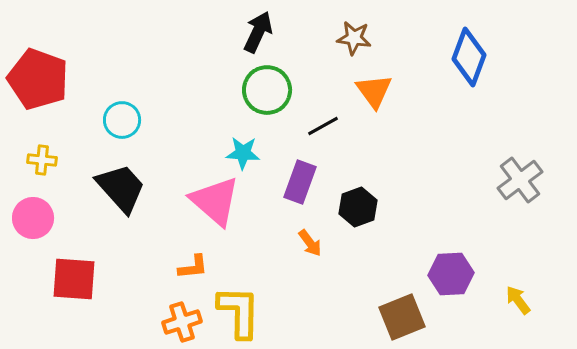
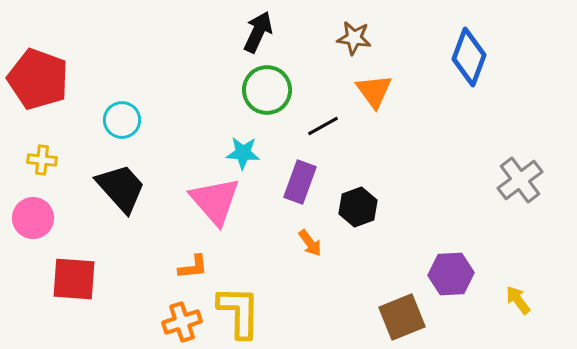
pink triangle: rotated 8 degrees clockwise
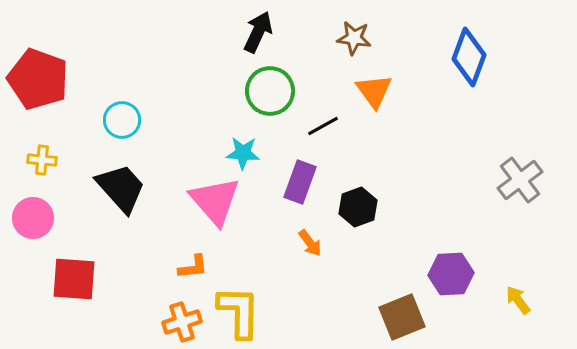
green circle: moved 3 px right, 1 px down
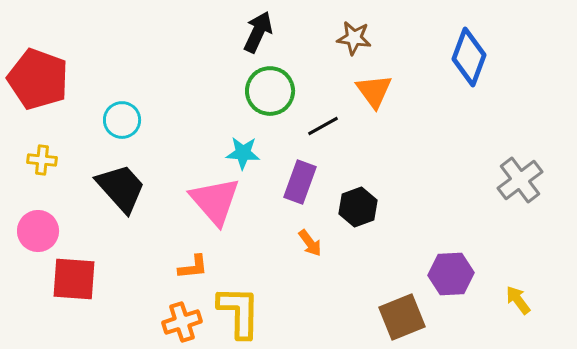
pink circle: moved 5 px right, 13 px down
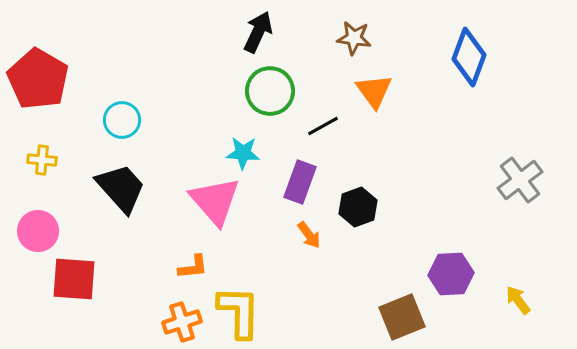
red pentagon: rotated 10 degrees clockwise
orange arrow: moved 1 px left, 8 px up
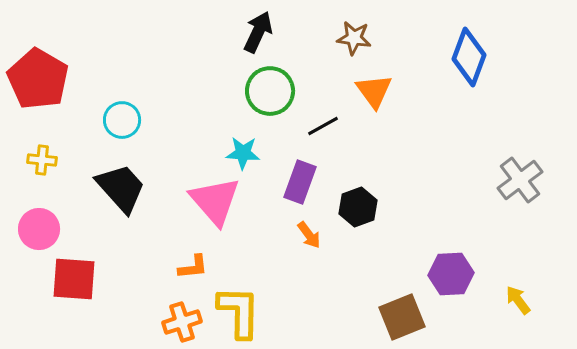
pink circle: moved 1 px right, 2 px up
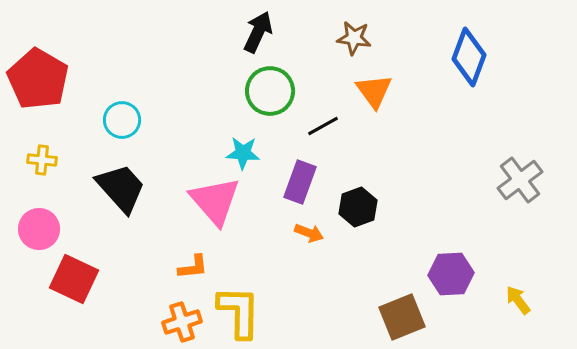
orange arrow: moved 2 px up; rotated 32 degrees counterclockwise
red square: rotated 21 degrees clockwise
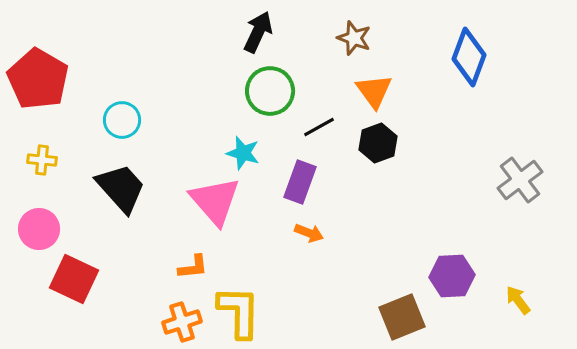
brown star: rotated 12 degrees clockwise
black line: moved 4 px left, 1 px down
cyan star: rotated 12 degrees clockwise
black hexagon: moved 20 px right, 64 px up
purple hexagon: moved 1 px right, 2 px down
